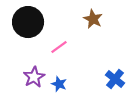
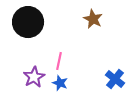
pink line: moved 14 px down; rotated 42 degrees counterclockwise
blue star: moved 1 px right, 1 px up
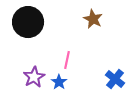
pink line: moved 8 px right, 1 px up
blue star: moved 1 px left, 1 px up; rotated 14 degrees clockwise
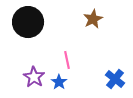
brown star: rotated 18 degrees clockwise
pink line: rotated 24 degrees counterclockwise
purple star: rotated 10 degrees counterclockwise
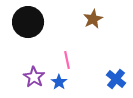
blue cross: moved 1 px right
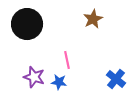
black circle: moved 1 px left, 2 px down
purple star: rotated 15 degrees counterclockwise
blue star: rotated 28 degrees counterclockwise
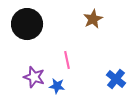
blue star: moved 2 px left, 4 px down
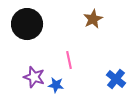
pink line: moved 2 px right
blue star: moved 1 px left, 1 px up
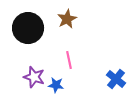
brown star: moved 26 px left
black circle: moved 1 px right, 4 px down
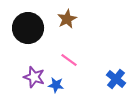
pink line: rotated 42 degrees counterclockwise
